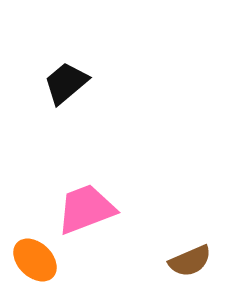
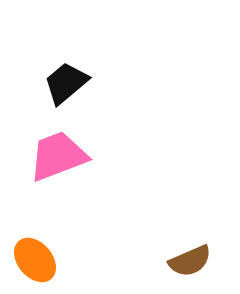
pink trapezoid: moved 28 px left, 53 px up
orange ellipse: rotated 6 degrees clockwise
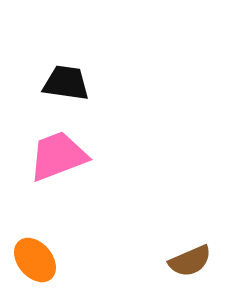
black trapezoid: rotated 48 degrees clockwise
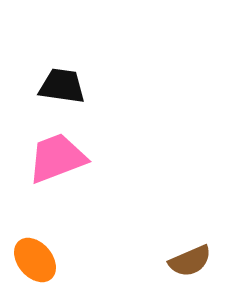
black trapezoid: moved 4 px left, 3 px down
pink trapezoid: moved 1 px left, 2 px down
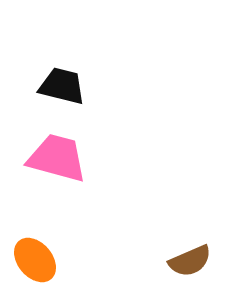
black trapezoid: rotated 6 degrees clockwise
pink trapezoid: rotated 36 degrees clockwise
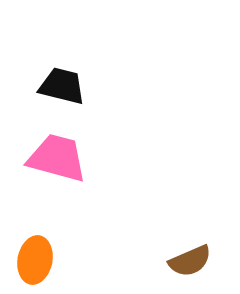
orange ellipse: rotated 51 degrees clockwise
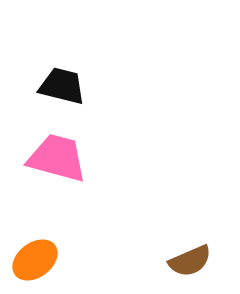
orange ellipse: rotated 42 degrees clockwise
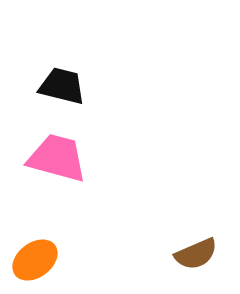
brown semicircle: moved 6 px right, 7 px up
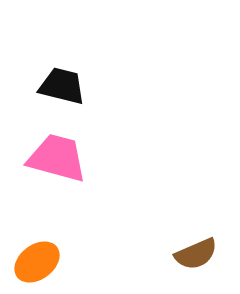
orange ellipse: moved 2 px right, 2 px down
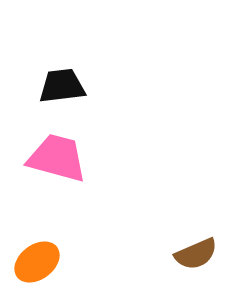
black trapezoid: rotated 21 degrees counterclockwise
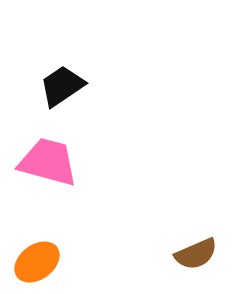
black trapezoid: rotated 27 degrees counterclockwise
pink trapezoid: moved 9 px left, 4 px down
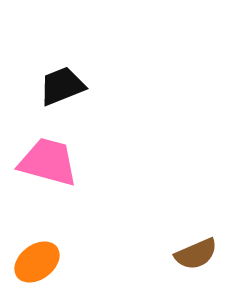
black trapezoid: rotated 12 degrees clockwise
